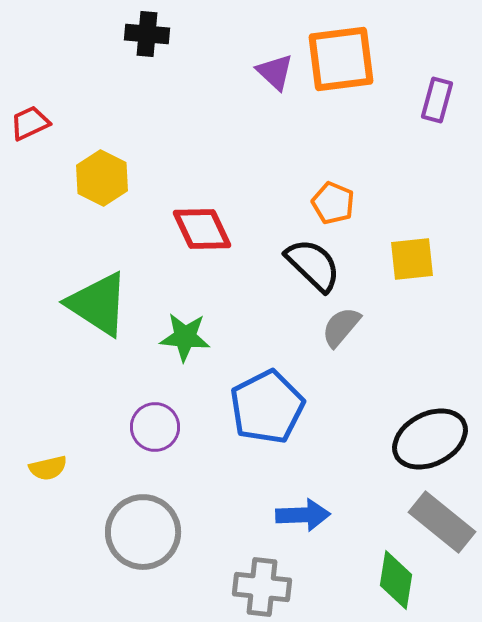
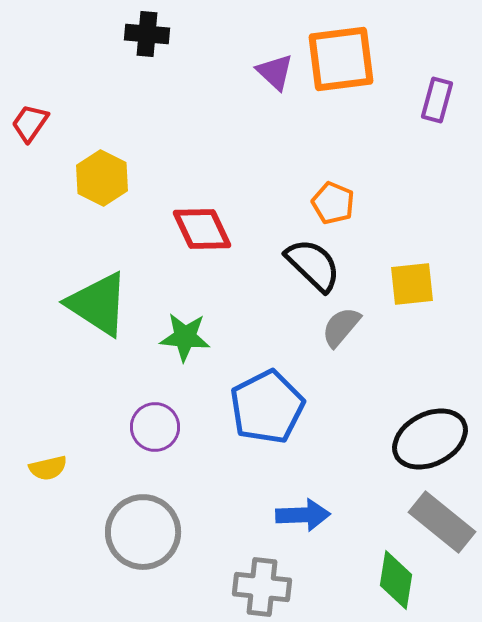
red trapezoid: rotated 30 degrees counterclockwise
yellow square: moved 25 px down
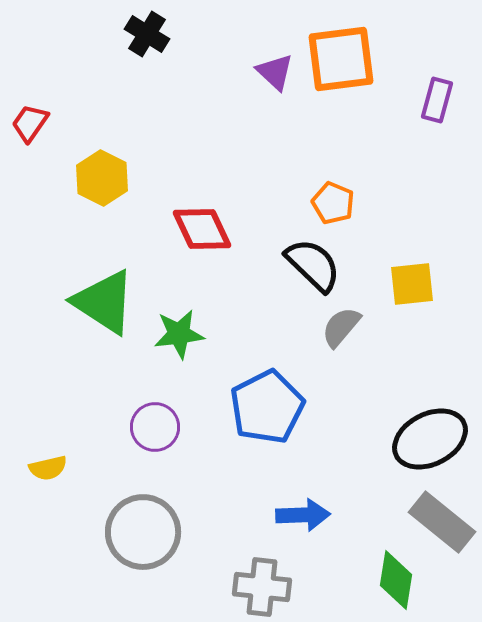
black cross: rotated 27 degrees clockwise
green triangle: moved 6 px right, 2 px up
green star: moved 6 px left, 3 px up; rotated 12 degrees counterclockwise
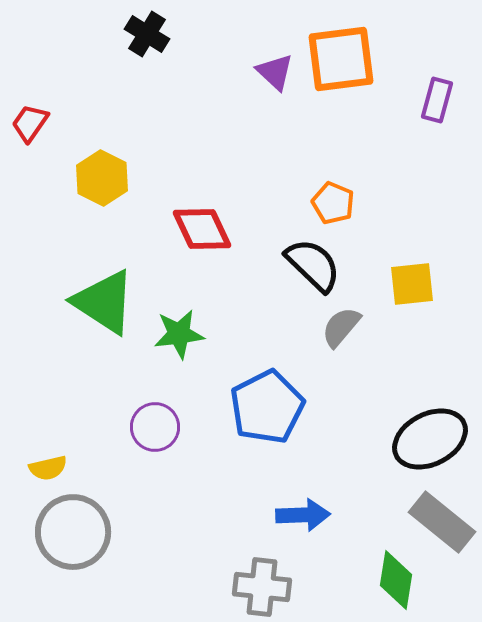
gray circle: moved 70 px left
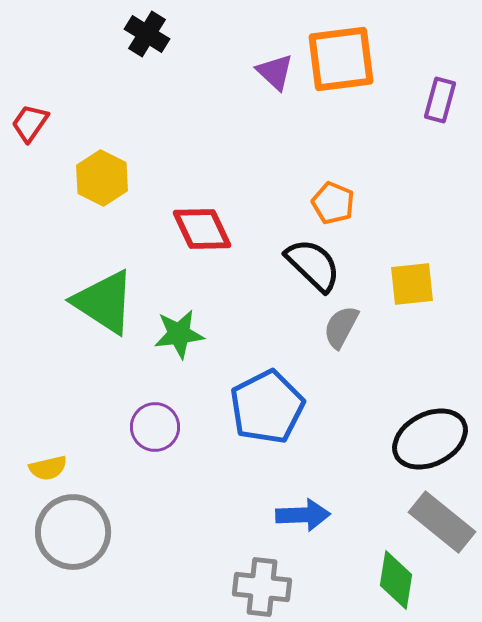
purple rectangle: moved 3 px right
gray semicircle: rotated 12 degrees counterclockwise
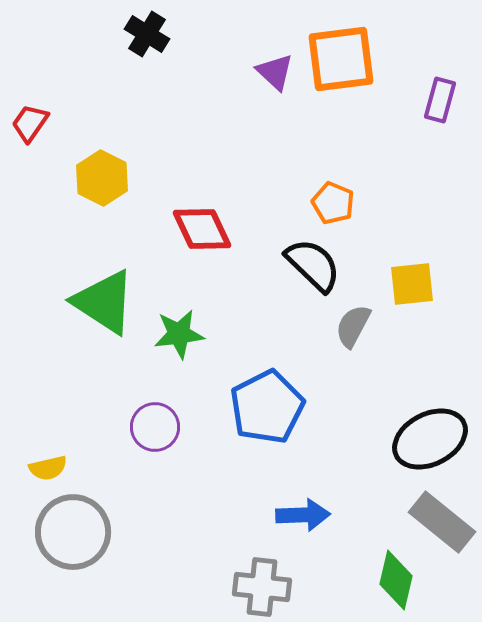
gray semicircle: moved 12 px right, 1 px up
green diamond: rotated 4 degrees clockwise
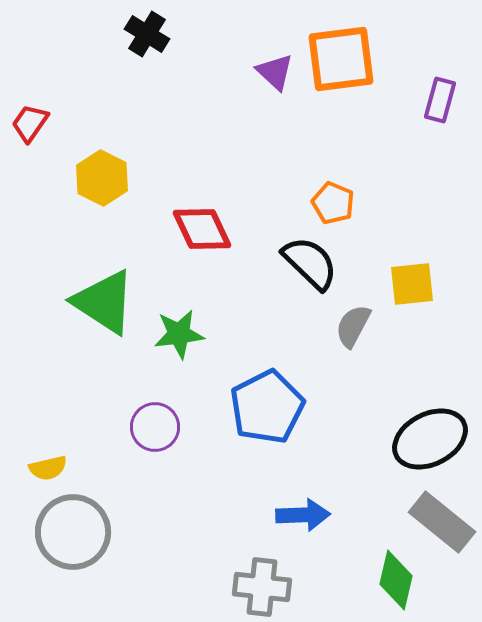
black semicircle: moved 3 px left, 2 px up
